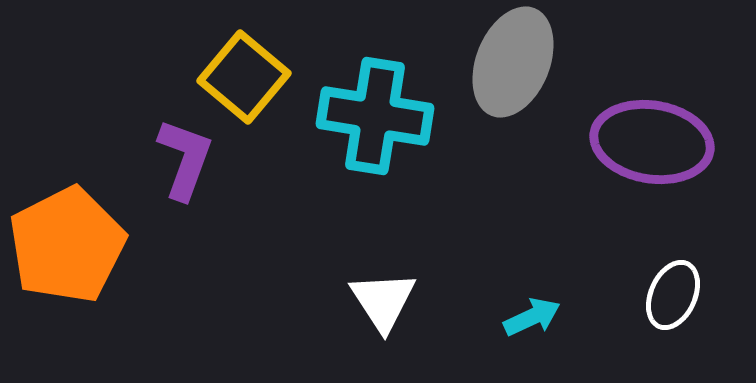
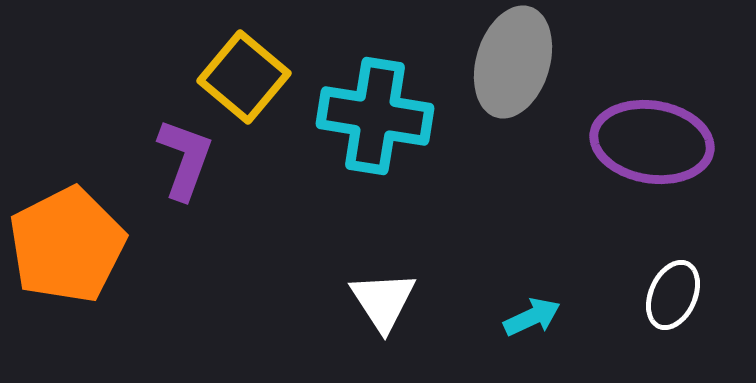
gray ellipse: rotated 5 degrees counterclockwise
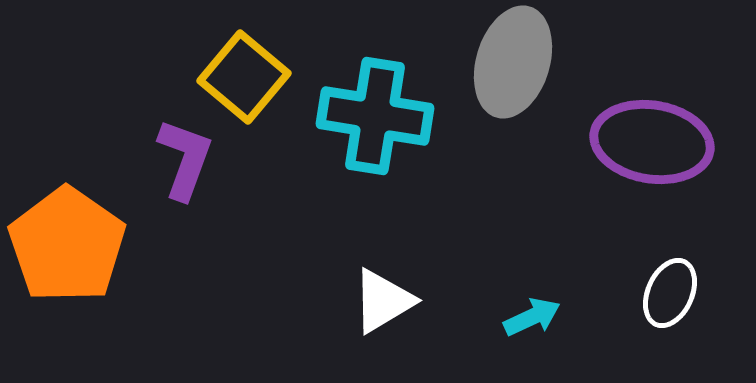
orange pentagon: rotated 10 degrees counterclockwise
white ellipse: moved 3 px left, 2 px up
white triangle: rotated 32 degrees clockwise
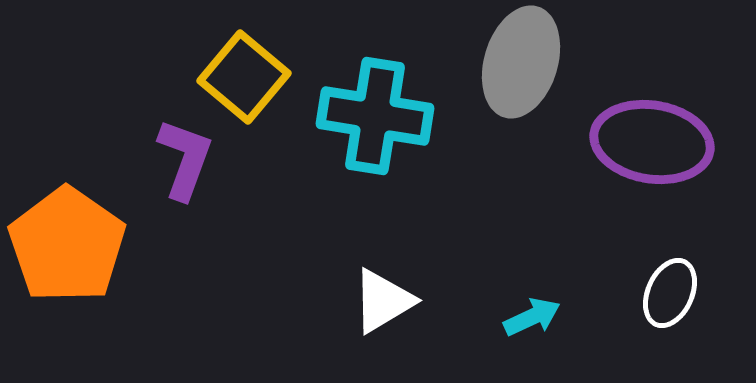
gray ellipse: moved 8 px right
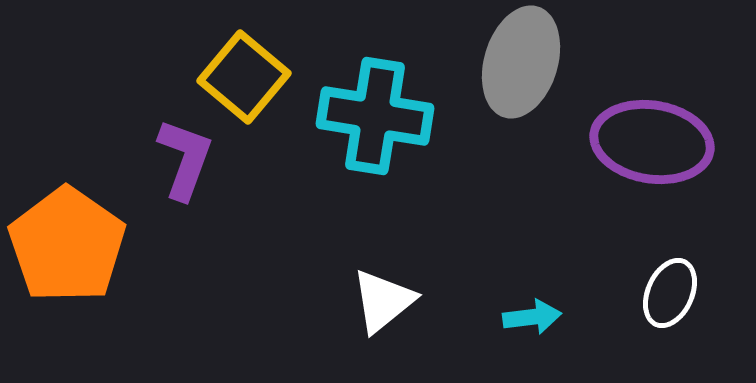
white triangle: rotated 8 degrees counterclockwise
cyan arrow: rotated 18 degrees clockwise
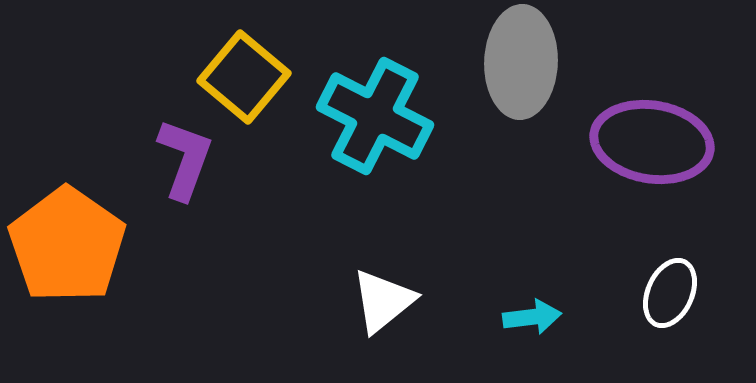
gray ellipse: rotated 15 degrees counterclockwise
cyan cross: rotated 18 degrees clockwise
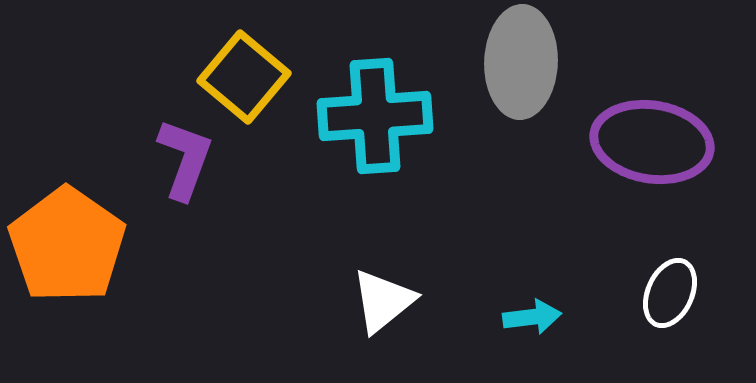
cyan cross: rotated 31 degrees counterclockwise
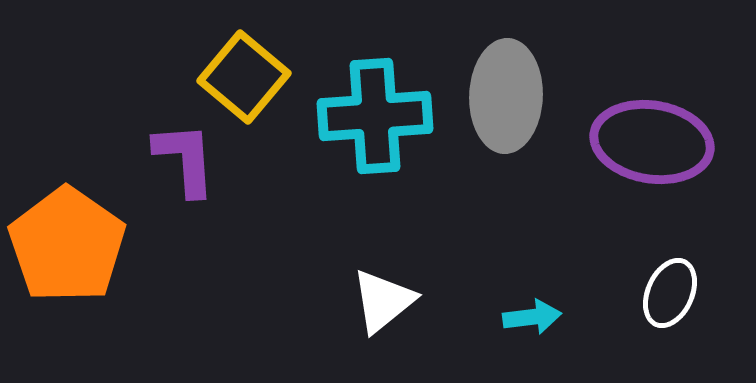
gray ellipse: moved 15 px left, 34 px down
purple L-shape: rotated 24 degrees counterclockwise
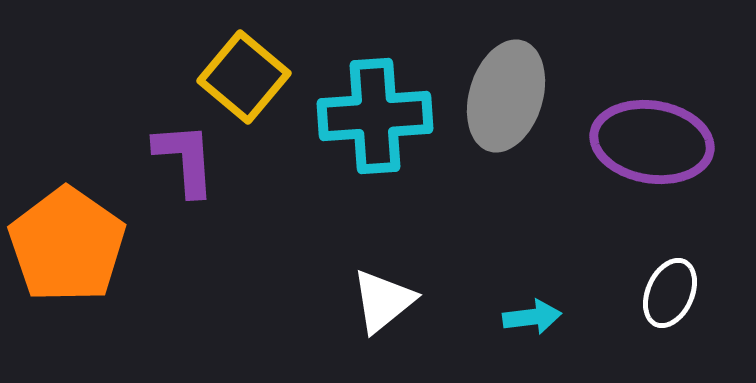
gray ellipse: rotated 15 degrees clockwise
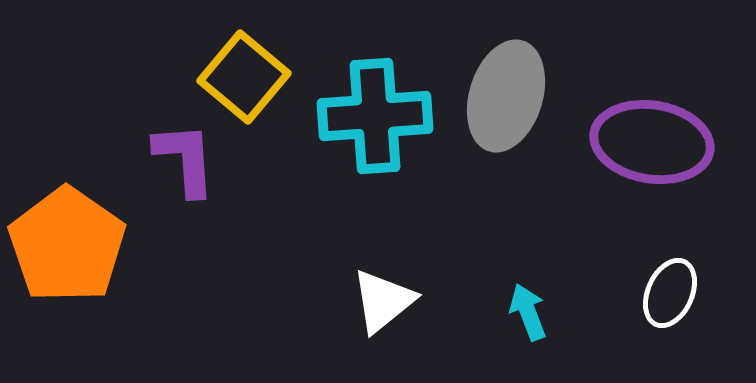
cyan arrow: moved 4 px left, 5 px up; rotated 104 degrees counterclockwise
